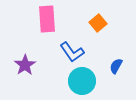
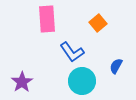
purple star: moved 3 px left, 17 px down
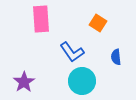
pink rectangle: moved 6 px left
orange square: rotated 18 degrees counterclockwise
blue semicircle: moved 9 px up; rotated 35 degrees counterclockwise
purple star: moved 2 px right
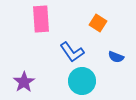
blue semicircle: rotated 63 degrees counterclockwise
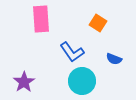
blue semicircle: moved 2 px left, 2 px down
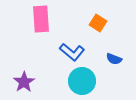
blue L-shape: rotated 15 degrees counterclockwise
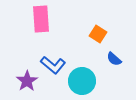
orange square: moved 11 px down
blue L-shape: moved 19 px left, 13 px down
blue semicircle: rotated 21 degrees clockwise
purple star: moved 3 px right, 1 px up
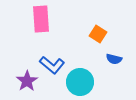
blue semicircle: rotated 28 degrees counterclockwise
blue L-shape: moved 1 px left
cyan circle: moved 2 px left, 1 px down
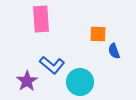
orange square: rotated 30 degrees counterclockwise
blue semicircle: moved 8 px up; rotated 56 degrees clockwise
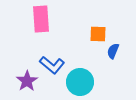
blue semicircle: moved 1 px left; rotated 42 degrees clockwise
